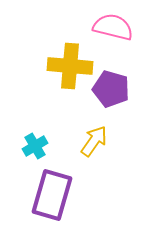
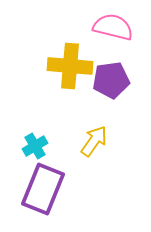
purple pentagon: moved 9 px up; rotated 24 degrees counterclockwise
purple rectangle: moved 9 px left, 6 px up; rotated 6 degrees clockwise
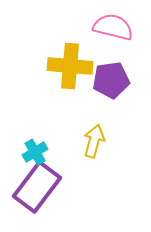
yellow arrow: rotated 20 degrees counterclockwise
cyan cross: moved 6 px down
purple rectangle: moved 6 px left, 2 px up; rotated 15 degrees clockwise
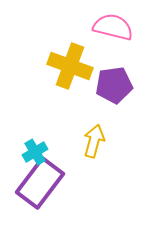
yellow cross: rotated 15 degrees clockwise
purple pentagon: moved 3 px right, 5 px down
purple rectangle: moved 3 px right, 4 px up
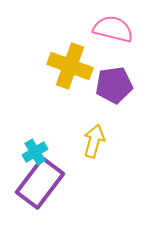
pink semicircle: moved 2 px down
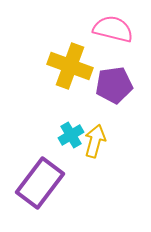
yellow arrow: moved 1 px right
cyan cross: moved 36 px right, 17 px up
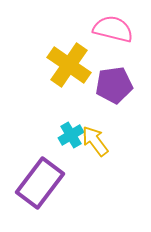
yellow cross: moved 1 px left, 1 px up; rotated 15 degrees clockwise
yellow arrow: rotated 52 degrees counterclockwise
